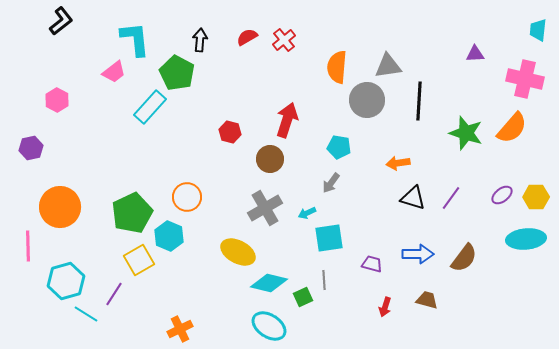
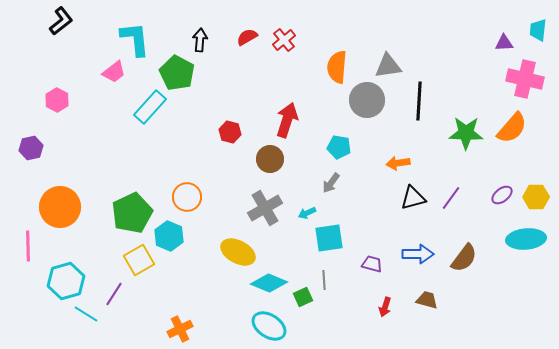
purple triangle at (475, 54): moved 29 px right, 11 px up
green star at (466, 133): rotated 16 degrees counterclockwise
black triangle at (413, 198): rotated 32 degrees counterclockwise
cyan diamond at (269, 283): rotated 9 degrees clockwise
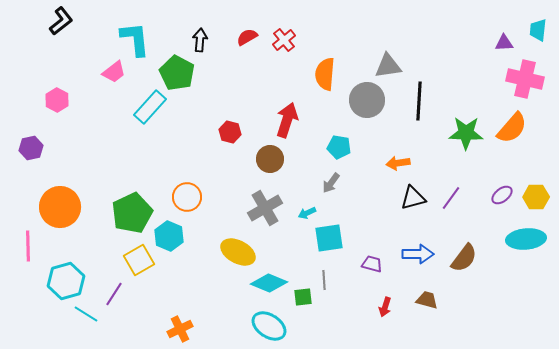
orange semicircle at (337, 67): moved 12 px left, 7 px down
green square at (303, 297): rotated 18 degrees clockwise
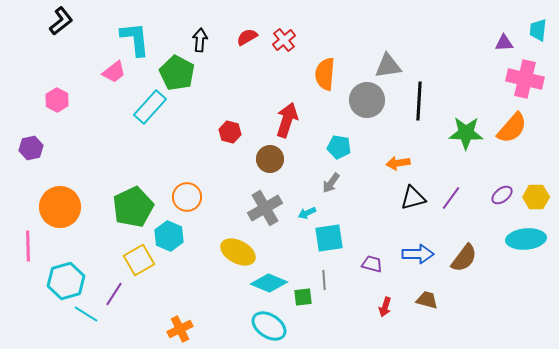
green pentagon at (132, 213): moved 1 px right, 6 px up
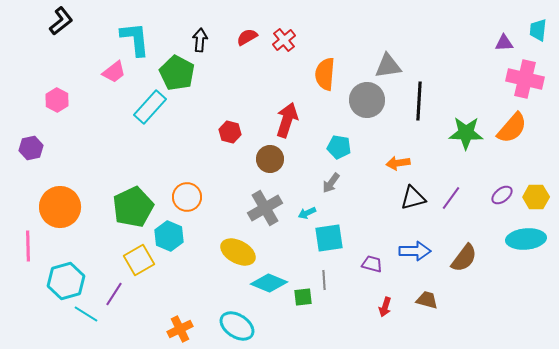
blue arrow at (418, 254): moved 3 px left, 3 px up
cyan ellipse at (269, 326): moved 32 px left
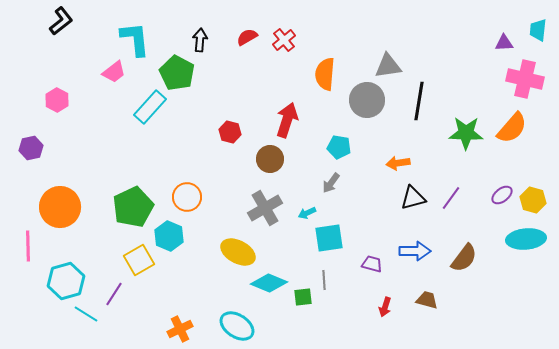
black line at (419, 101): rotated 6 degrees clockwise
yellow hexagon at (536, 197): moved 3 px left, 3 px down; rotated 15 degrees clockwise
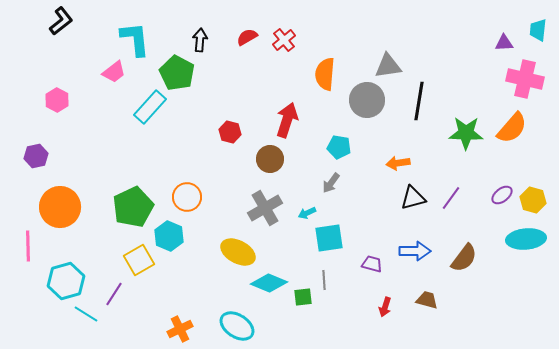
purple hexagon at (31, 148): moved 5 px right, 8 px down
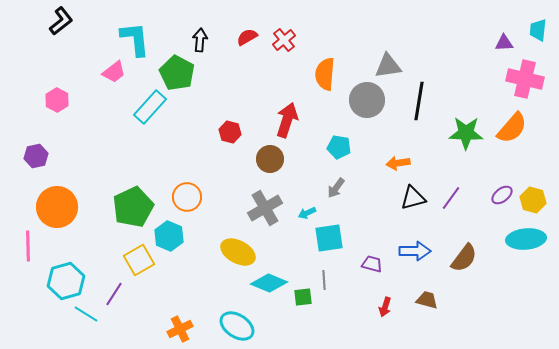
gray arrow at (331, 183): moved 5 px right, 5 px down
orange circle at (60, 207): moved 3 px left
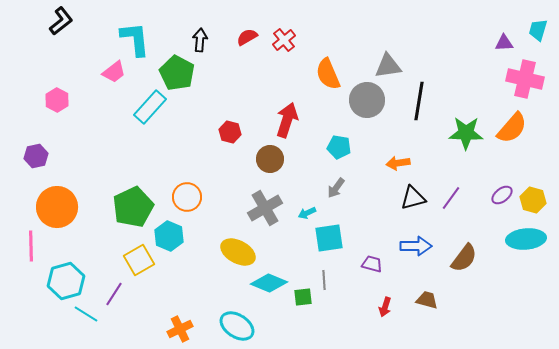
cyan trapezoid at (538, 30): rotated 10 degrees clockwise
orange semicircle at (325, 74): moved 3 px right; rotated 28 degrees counterclockwise
pink line at (28, 246): moved 3 px right
blue arrow at (415, 251): moved 1 px right, 5 px up
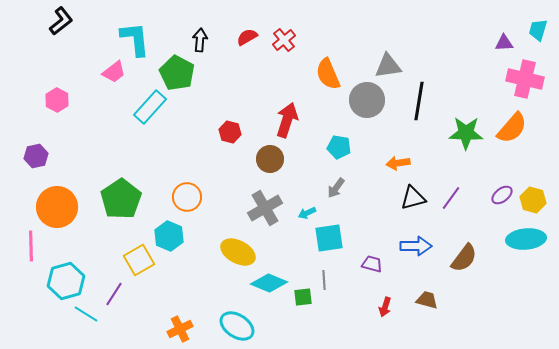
green pentagon at (133, 207): moved 12 px left, 8 px up; rotated 9 degrees counterclockwise
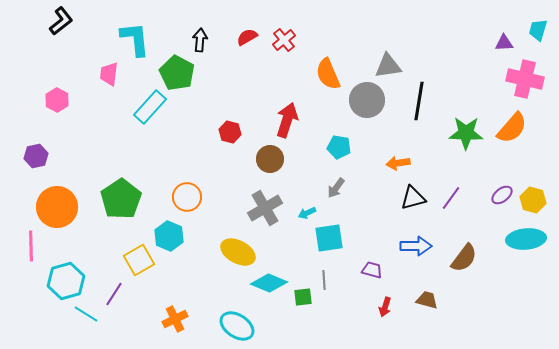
pink trapezoid at (114, 72): moved 5 px left, 2 px down; rotated 135 degrees clockwise
purple trapezoid at (372, 264): moved 6 px down
orange cross at (180, 329): moved 5 px left, 10 px up
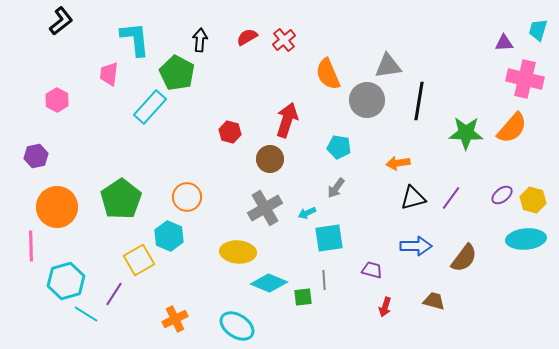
yellow ellipse at (238, 252): rotated 24 degrees counterclockwise
brown trapezoid at (427, 300): moved 7 px right, 1 px down
